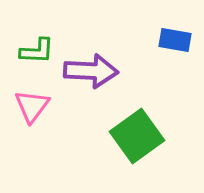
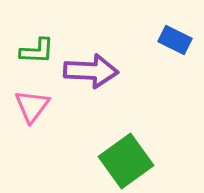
blue rectangle: rotated 16 degrees clockwise
green square: moved 11 px left, 25 px down
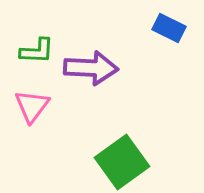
blue rectangle: moved 6 px left, 12 px up
purple arrow: moved 3 px up
green square: moved 4 px left, 1 px down
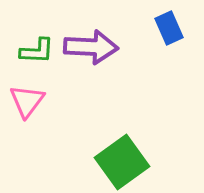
blue rectangle: rotated 40 degrees clockwise
purple arrow: moved 21 px up
pink triangle: moved 5 px left, 5 px up
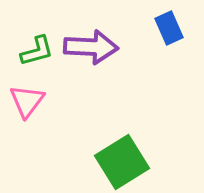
green L-shape: rotated 18 degrees counterclockwise
green square: rotated 4 degrees clockwise
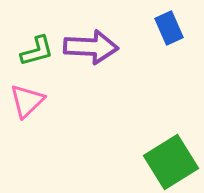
pink triangle: rotated 9 degrees clockwise
green square: moved 49 px right
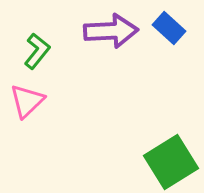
blue rectangle: rotated 24 degrees counterclockwise
purple arrow: moved 20 px right, 16 px up; rotated 6 degrees counterclockwise
green L-shape: rotated 36 degrees counterclockwise
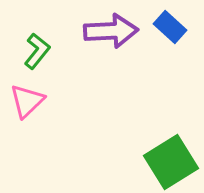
blue rectangle: moved 1 px right, 1 px up
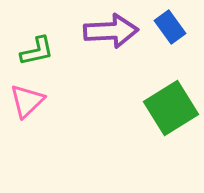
blue rectangle: rotated 12 degrees clockwise
green L-shape: rotated 39 degrees clockwise
green square: moved 54 px up
